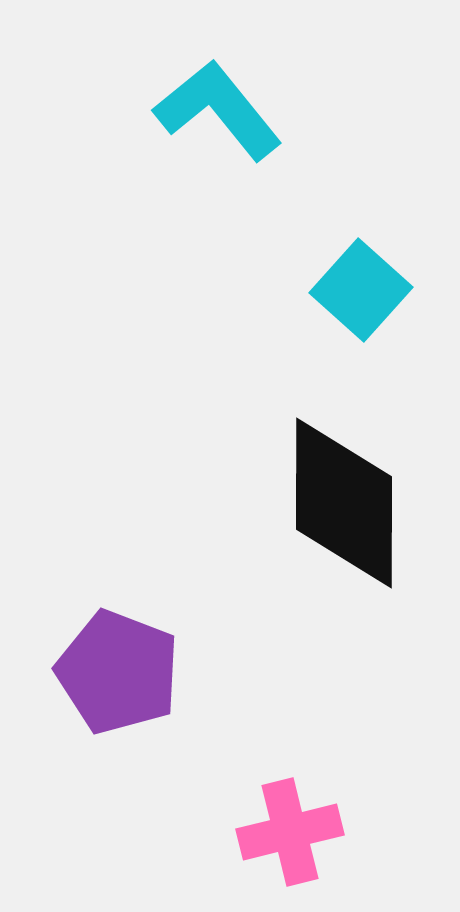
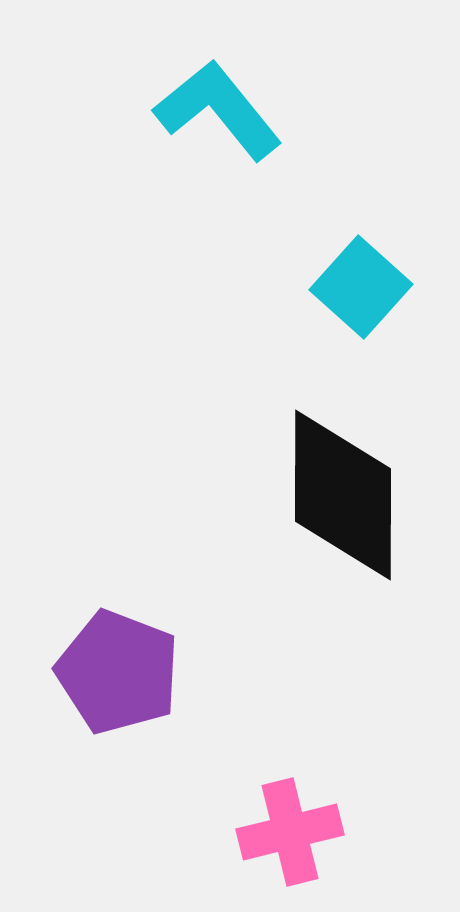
cyan square: moved 3 px up
black diamond: moved 1 px left, 8 px up
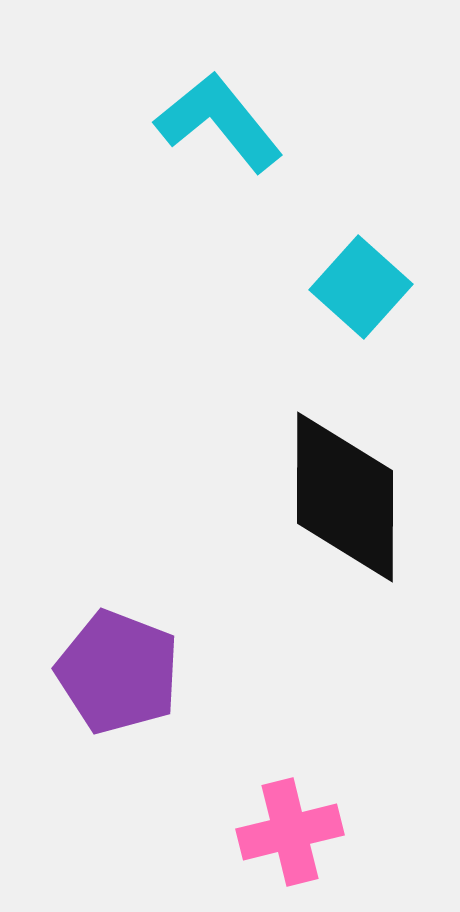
cyan L-shape: moved 1 px right, 12 px down
black diamond: moved 2 px right, 2 px down
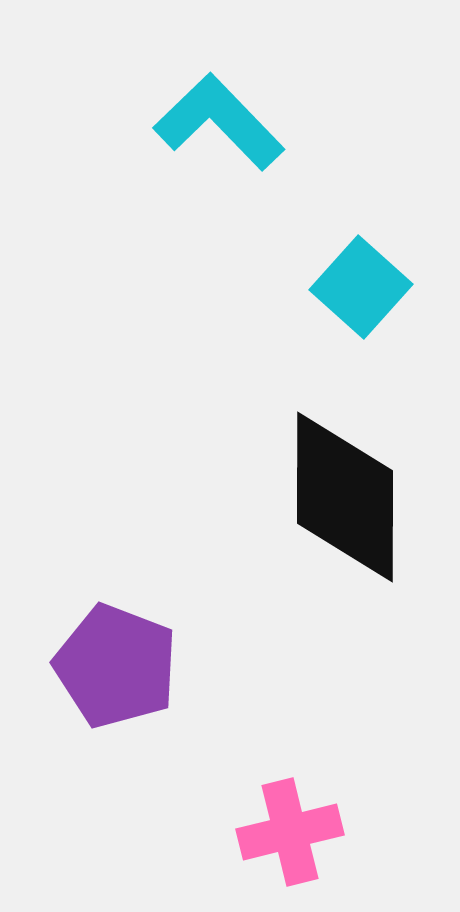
cyan L-shape: rotated 5 degrees counterclockwise
purple pentagon: moved 2 px left, 6 px up
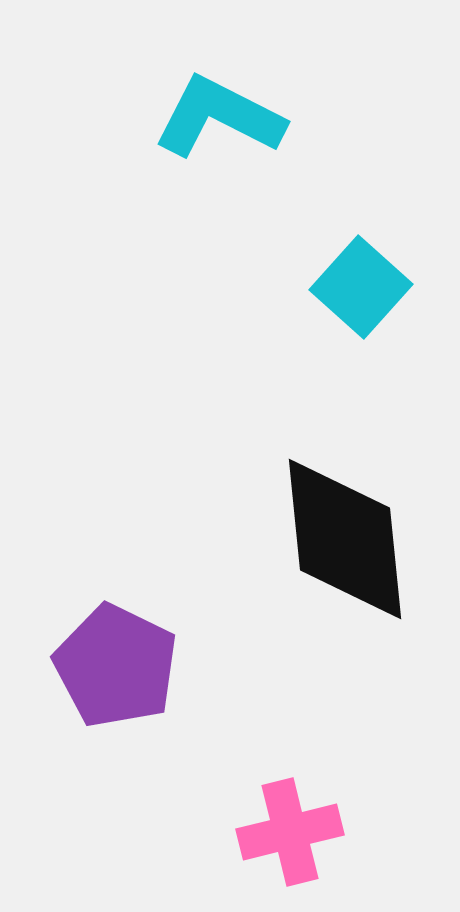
cyan L-shape: moved 5 px up; rotated 19 degrees counterclockwise
black diamond: moved 42 px down; rotated 6 degrees counterclockwise
purple pentagon: rotated 5 degrees clockwise
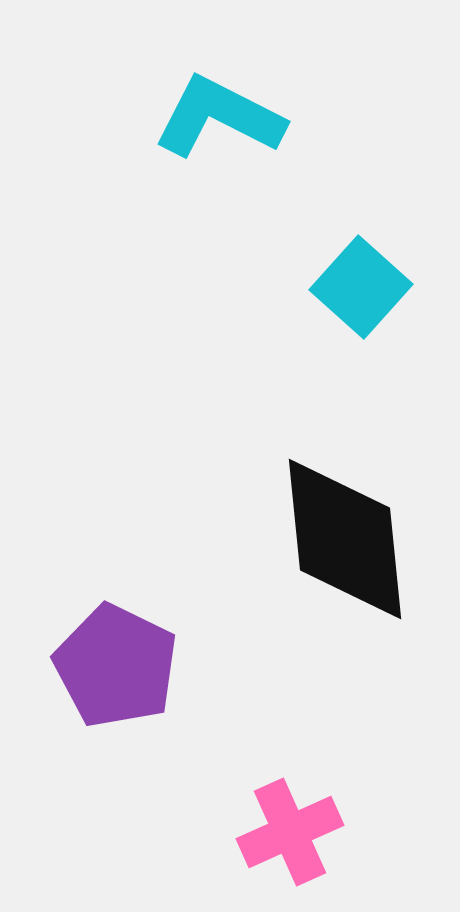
pink cross: rotated 10 degrees counterclockwise
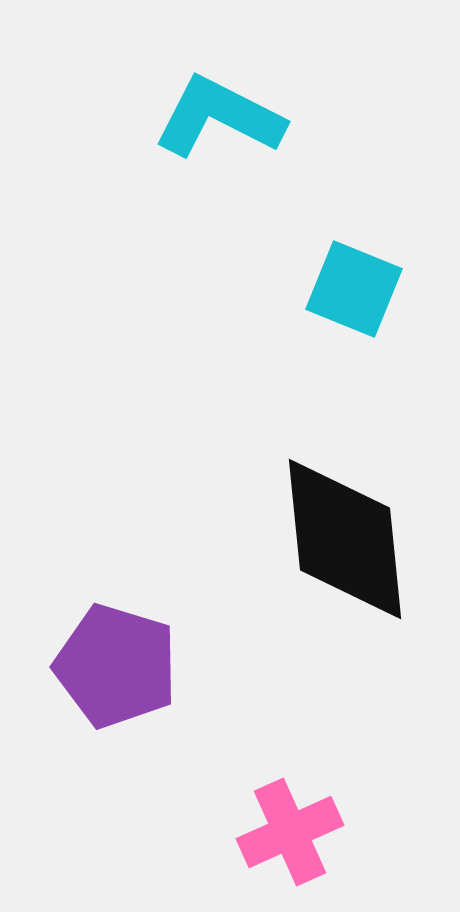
cyan square: moved 7 px left, 2 px down; rotated 20 degrees counterclockwise
purple pentagon: rotated 9 degrees counterclockwise
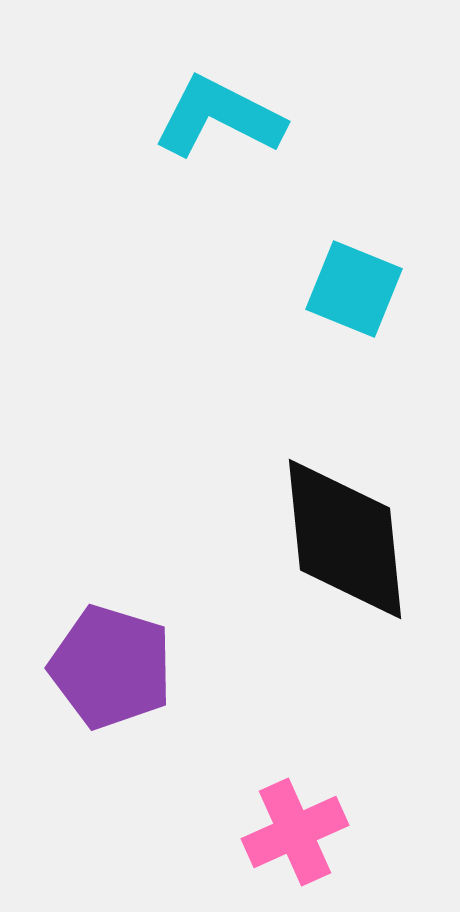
purple pentagon: moved 5 px left, 1 px down
pink cross: moved 5 px right
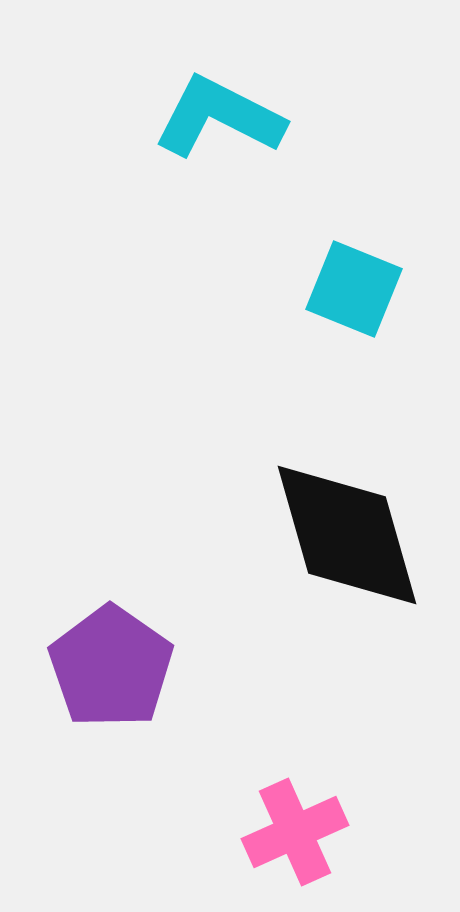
black diamond: moved 2 px right, 4 px up; rotated 10 degrees counterclockwise
purple pentagon: rotated 18 degrees clockwise
